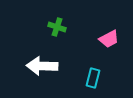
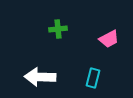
green cross: moved 1 px right, 2 px down; rotated 24 degrees counterclockwise
white arrow: moved 2 px left, 11 px down
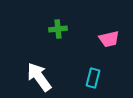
pink trapezoid: rotated 15 degrees clockwise
white arrow: moved 1 px left; rotated 52 degrees clockwise
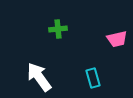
pink trapezoid: moved 8 px right
cyan rectangle: rotated 30 degrees counterclockwise
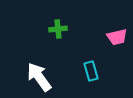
pink trapezoid: moved 2 px up
cyan rectangle: moved 2 px left, 7 px up
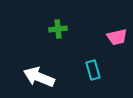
cyan rectangle: moved 2 px right, 1 px up
white arrow: rotated 32 degrees counterclockwise
